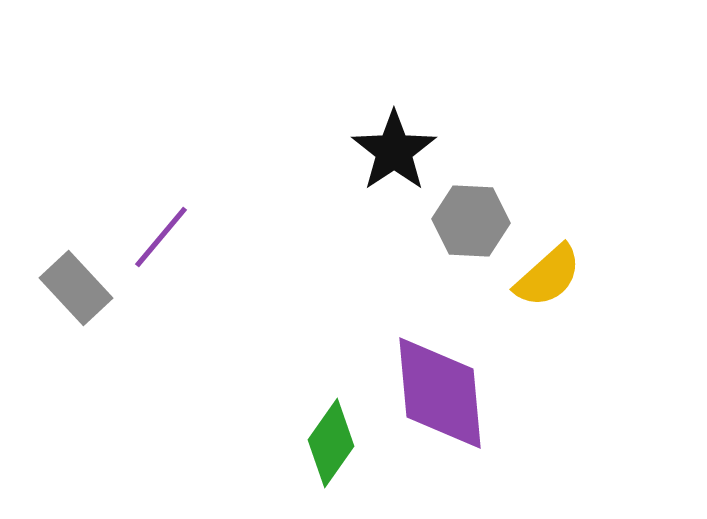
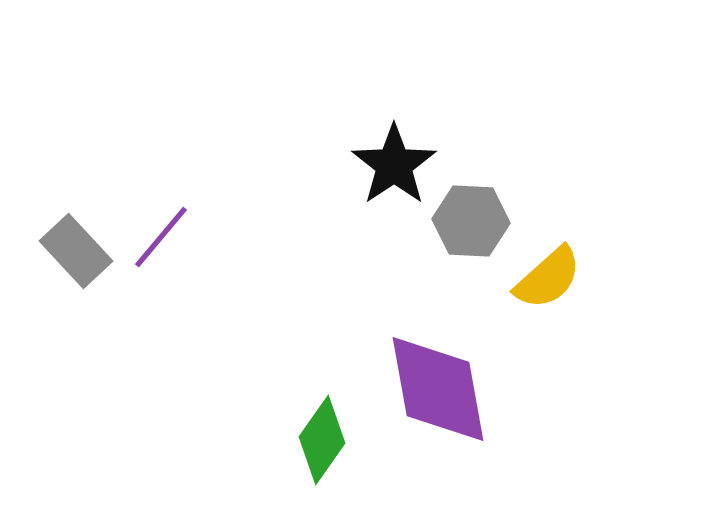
black star: moved 14 px down
yellow semicircle: moved 2 px down
gray rectangle: moved 37 px up
purple diamond: moved 2 px left, 4 px up; rotated 5 degrees counterclockwise
green diamond: moved 9 px left, 3 px up
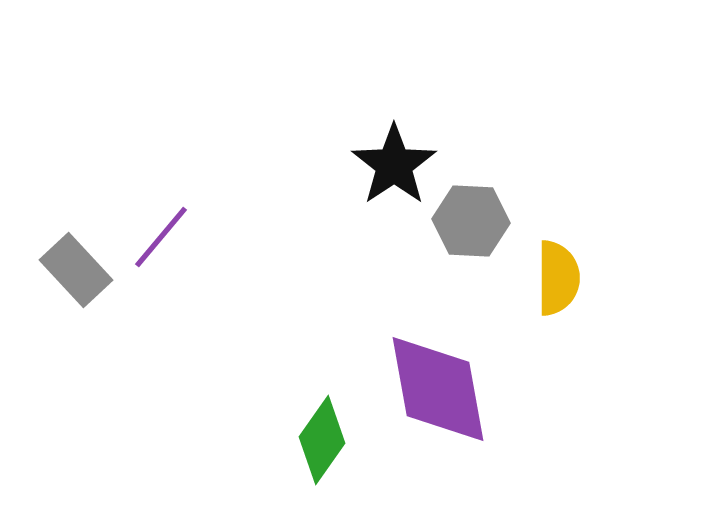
gray rectangle: moved 19 px down
yellow semicircle: moved 10 px right; rotated 48 degrees counterclockwise
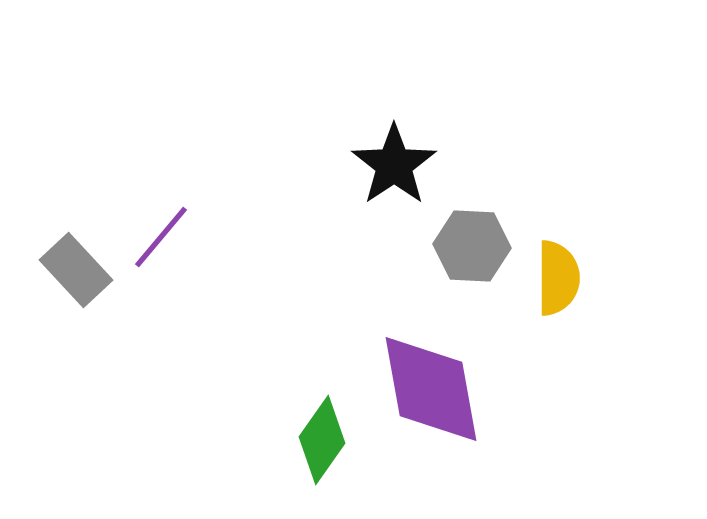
gray hexagon: moved 1 px right, 25 px down
purple diamond: moved 7 px left
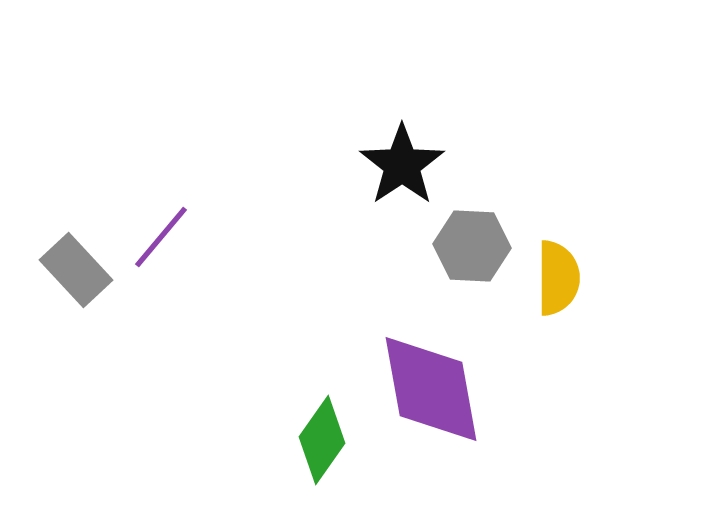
black star: moved 8 px right
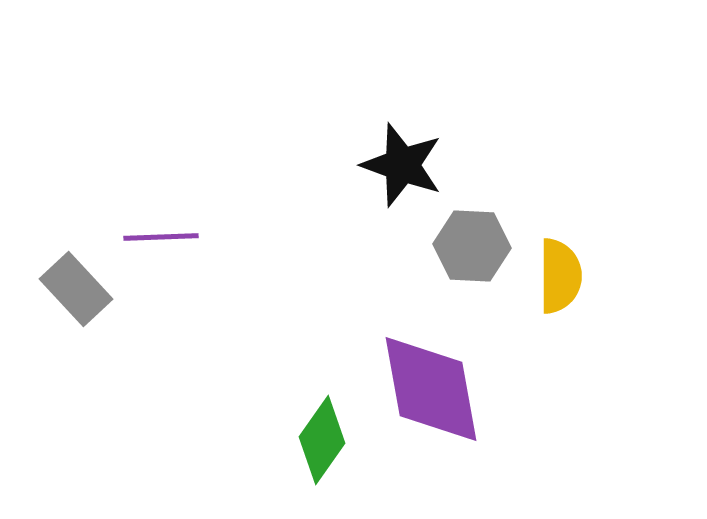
black star: rotated 18 degrees counterclockwise
purple line: rotated 48 degrees clockwise
gray rectangle: moved 19 px down
yellow semicircle: moved 2 px right, 2 px up
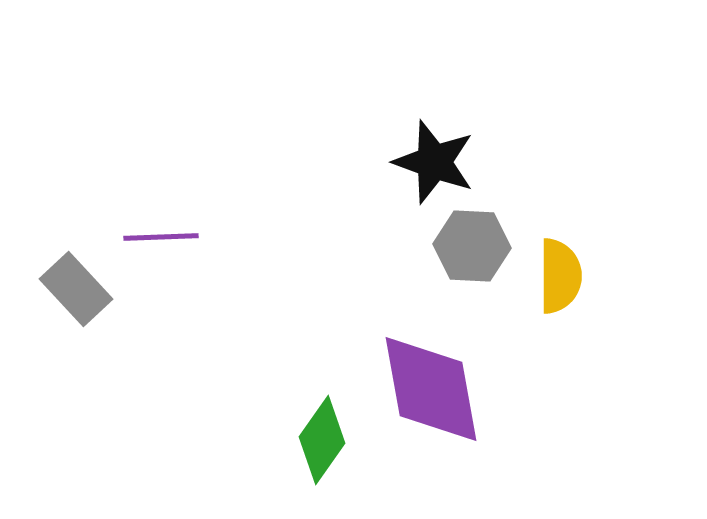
black star: moved 32 px right, 3 px up
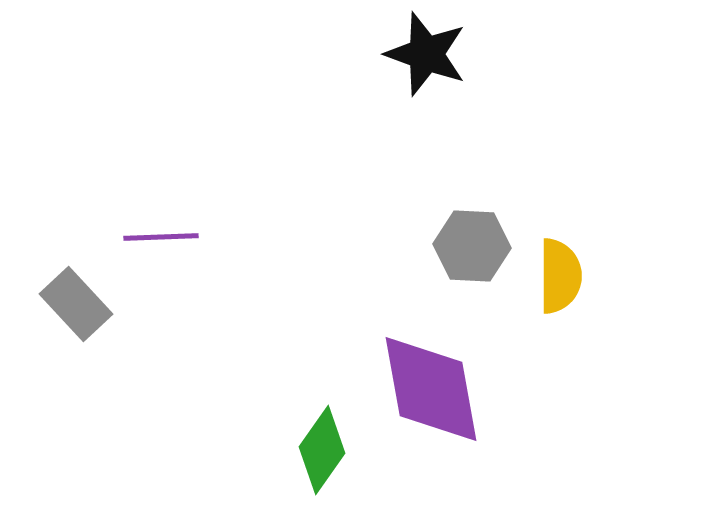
black star: moved 8 px left, 108 px up
gray rectangle: moved 15 px down
green diamond: moved 10 px down
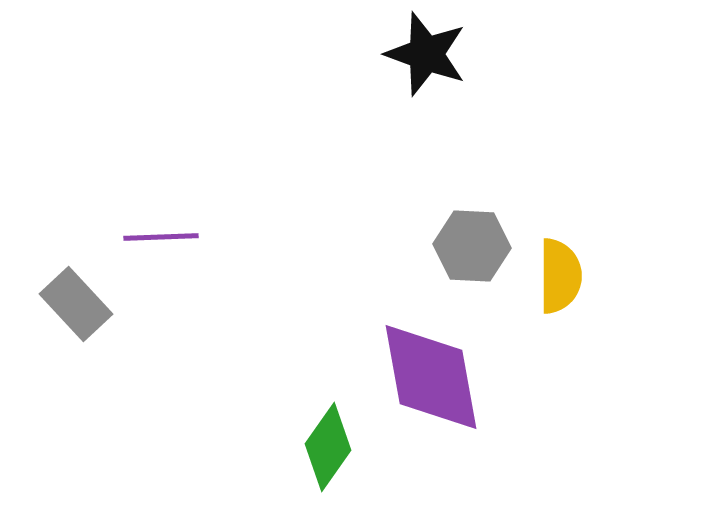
purple diamond: moved 12 px up
green diamond: moved 6 px right, 3 px up
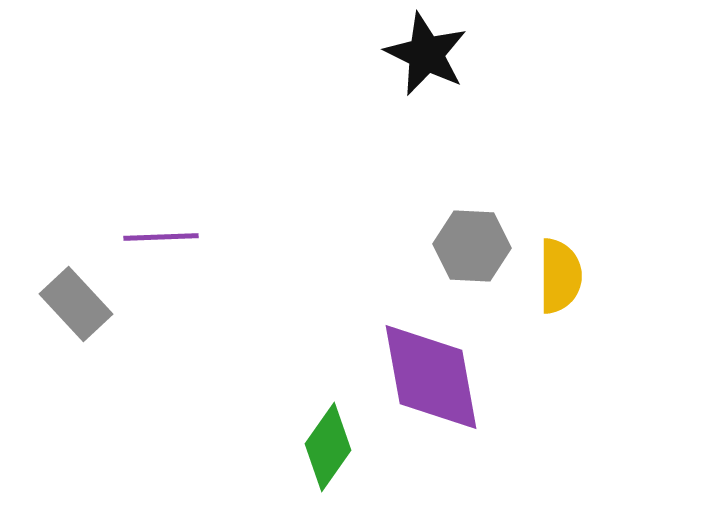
black star: rotated 6 degrees clockwise
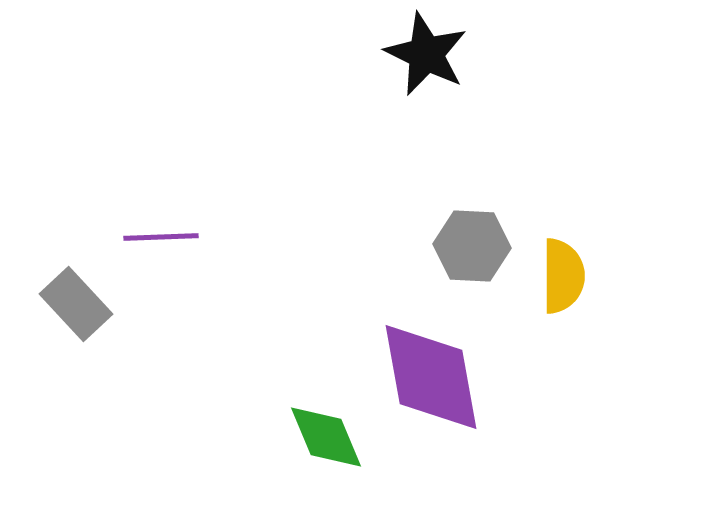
yellow semicircle: moved 3 px right
green diamond: moved 2 px left, 10 px up; rotated 58 degrees counterclockwise
